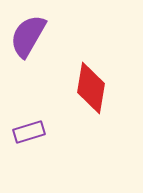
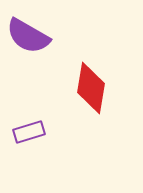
purple semicircle: rotated 90 degrees counterclockwise
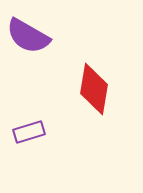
red diamond: moved 3 px right, 1 px down
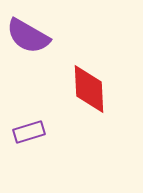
red diamond: moved 5 px left; rotated 12 degrees counterclockwise
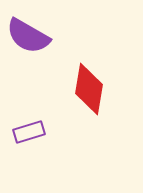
red diamond: rotated 12 degrees clockwise
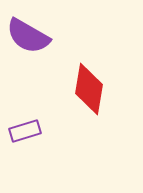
purple rectangle: moved 4 px left, 1 px up
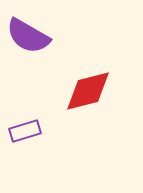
red diamond: moved 1 px left, 2 px down; rotated 66 degrees clockwise
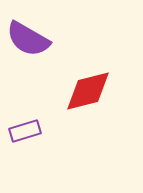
purple semicircle: moved 3 px down
